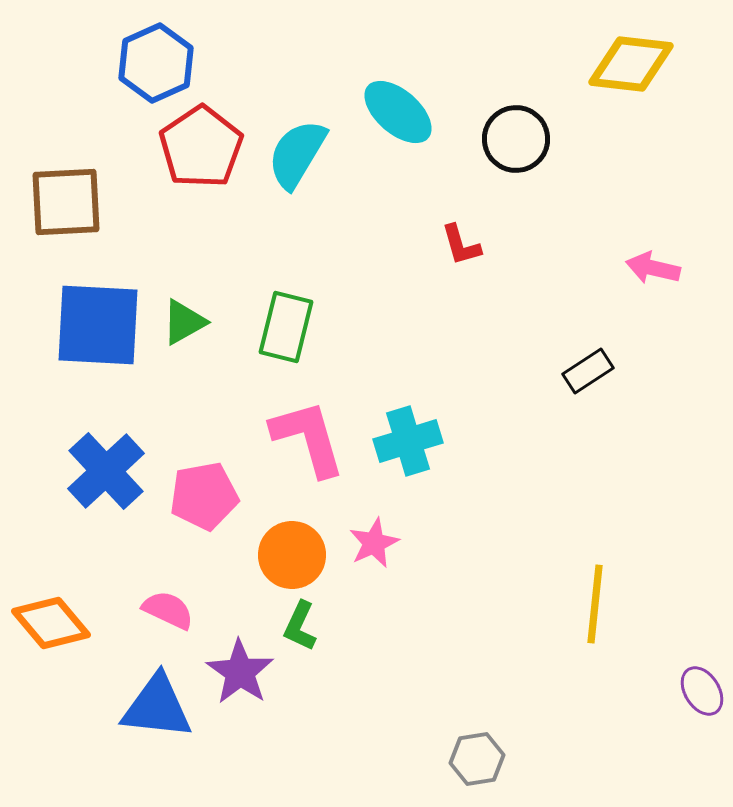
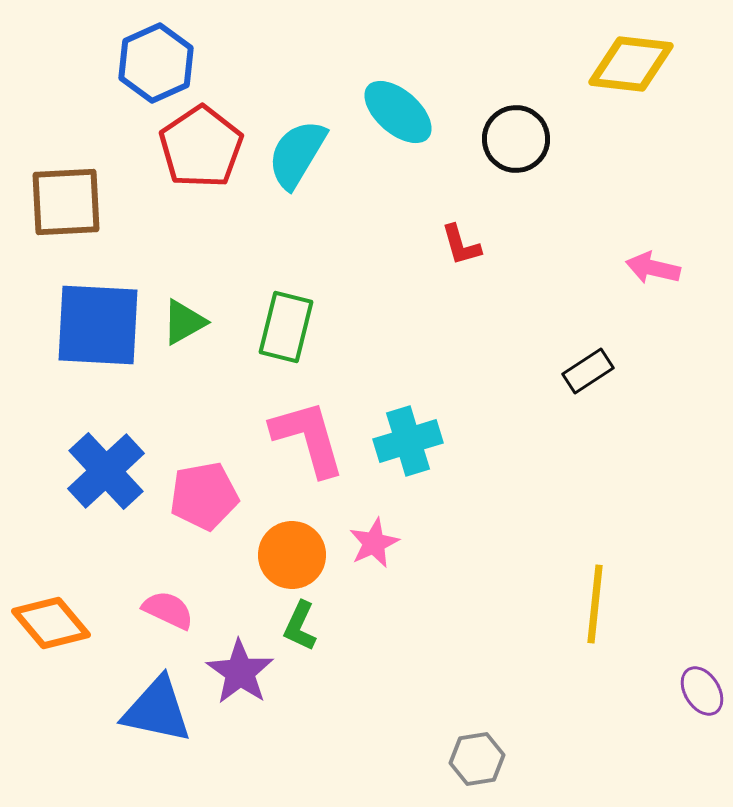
blue triangle: moved 3 px down; rotated 6 degrees clockwise
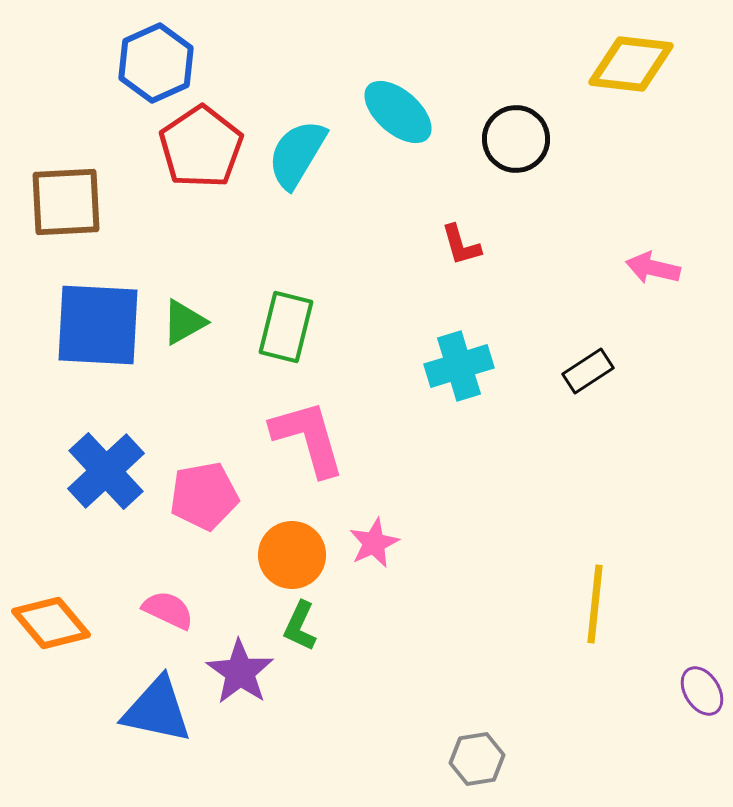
cyan cross: moved 51 px right, 75 px up
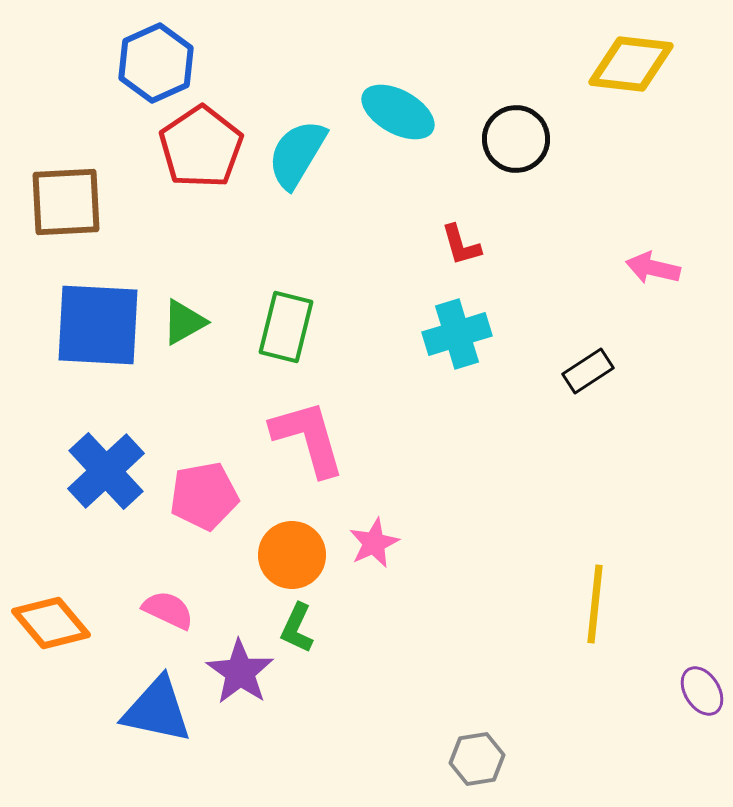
cyan ellipse: rotated 12 degrees counterclockwise
cyan cross: moved 2 px left, 32 px up
green L-shape: moved 3 px left, 2 px down
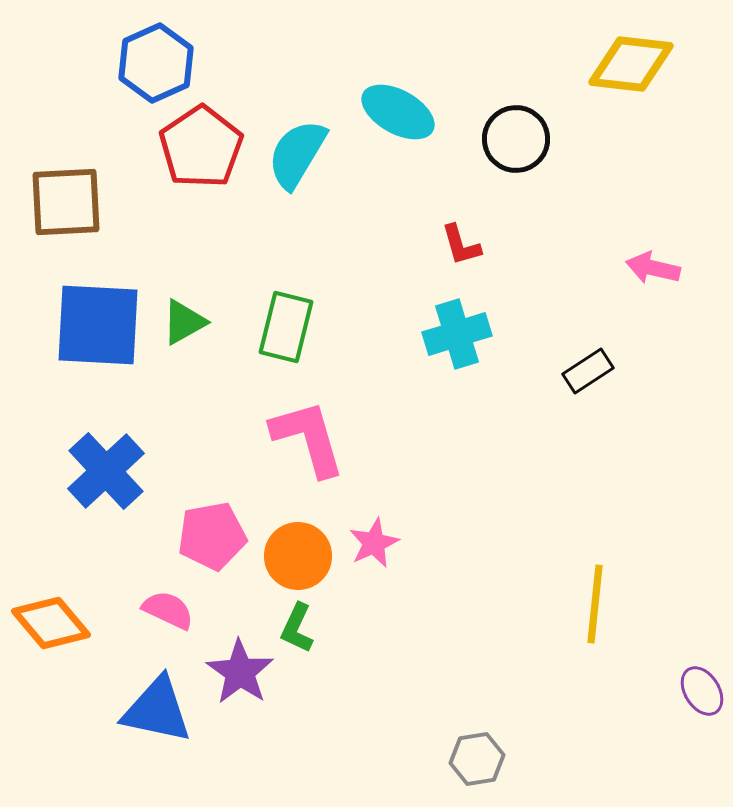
pink pentagon: moved 8 px right, 40 px down
orange circle: moved 6 px right, 1 px down
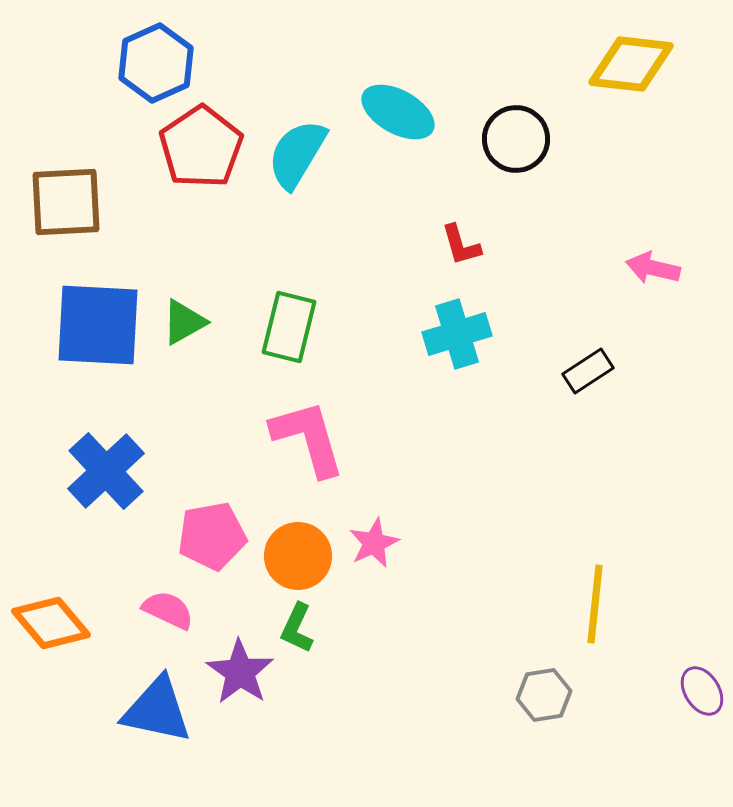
green rectangle: moved 3 px right
gray hexagon: moved 67 px right, 64 px up
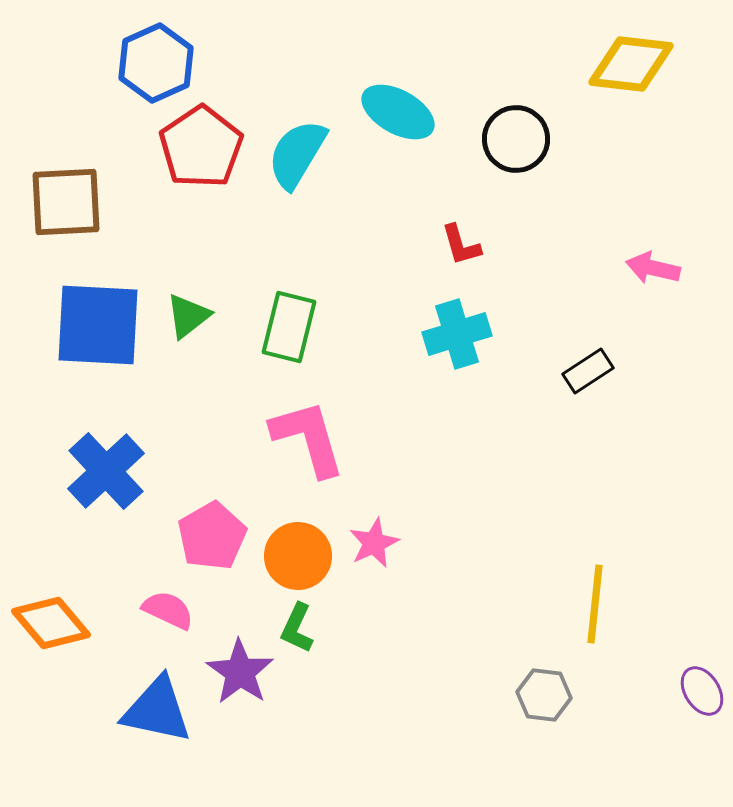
green triangle: moved 4 px right, 6 px up; rotated 9 degrees counterclockwise
pink pentagon: rotated 20 degrees counterclockwise
gray hexagon: rotated 16 degrees clockwise
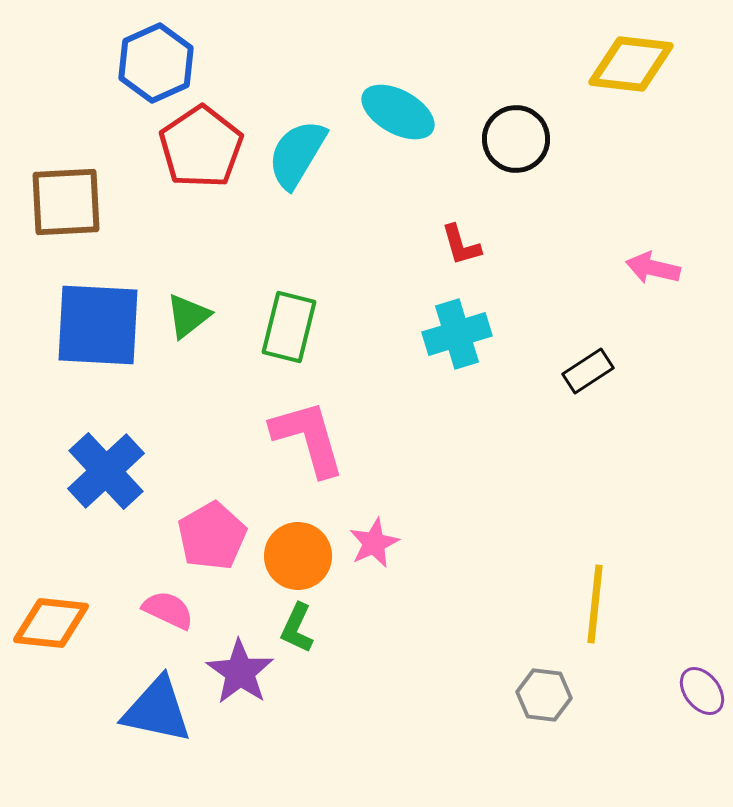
orange diamond: rotated 44 degrees counterclockwise
purple ellipse: rotated 6 degrees counterclockwise
